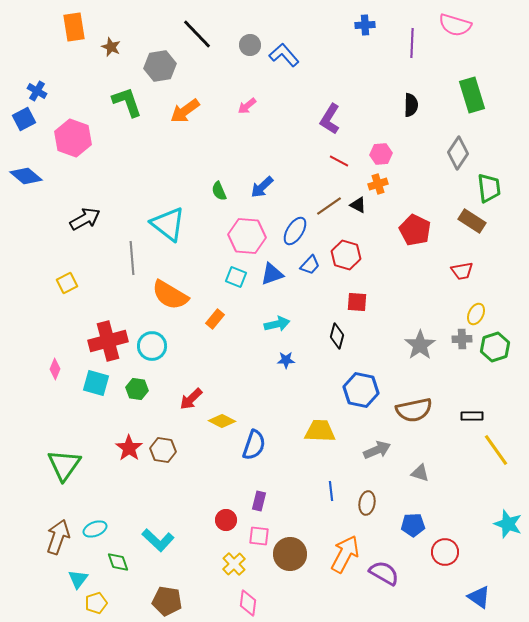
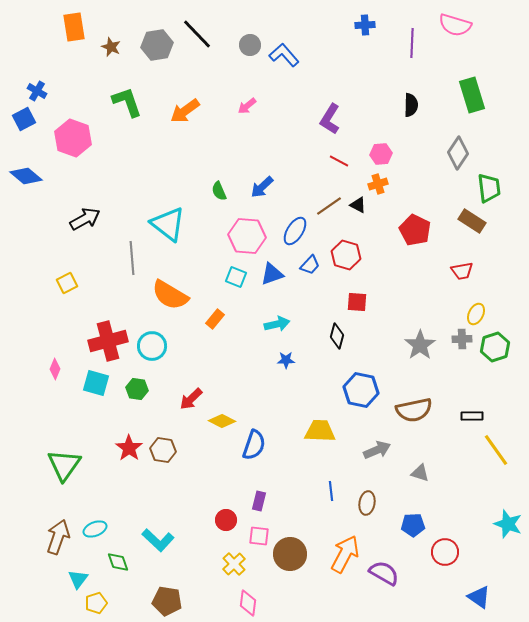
gray hexagon at (160, 66): moved 3 px left, 21 px up
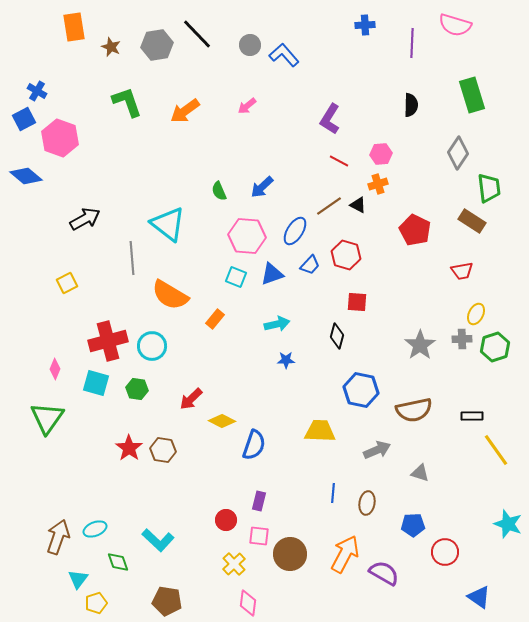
pink hexagon at (73, 138): moved 13 px left
green triangle at (64, 465): moved 17 px left, 47 px up
blue line at (331, 491): moved 2 px right, 2 px down; rotated 12 degrees clockwise
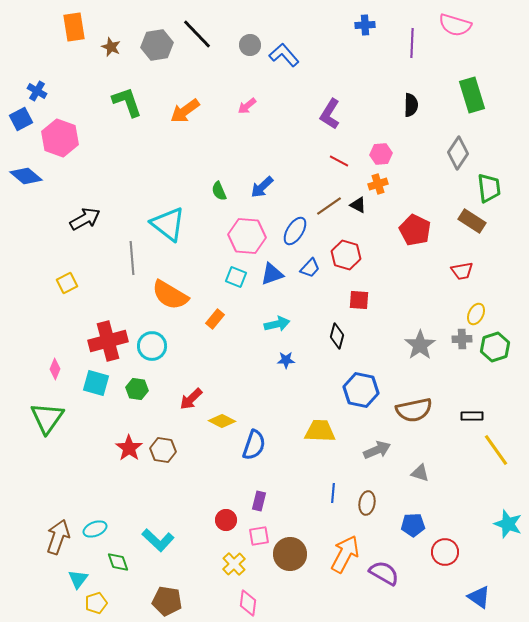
blue square at (24, 119): moved 3 px left
purple L-shape at (330, 119): moved 5 px up
blue trapezoid at (310, 265): moved 3 px down
red square at (357, 302): moved 2 px right, 2 px up
pink square at (259, 536): rotated 15 degrees counterclockwise
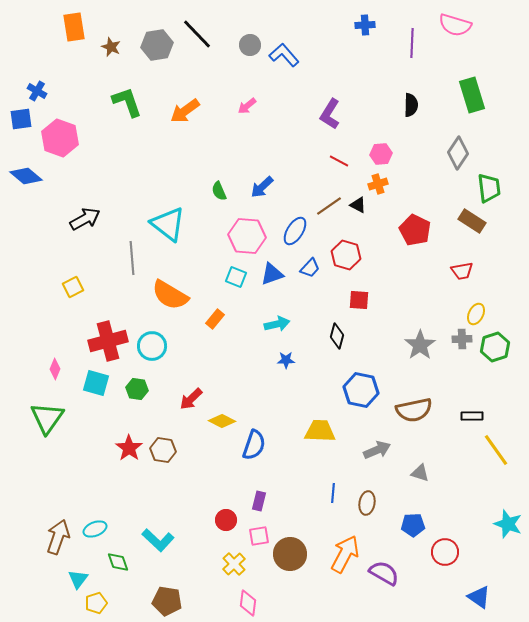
blue square at (21, 119): rotated 20 degrees clockwise
yellow square at (67, 283): moved 6 px right, 4 px down
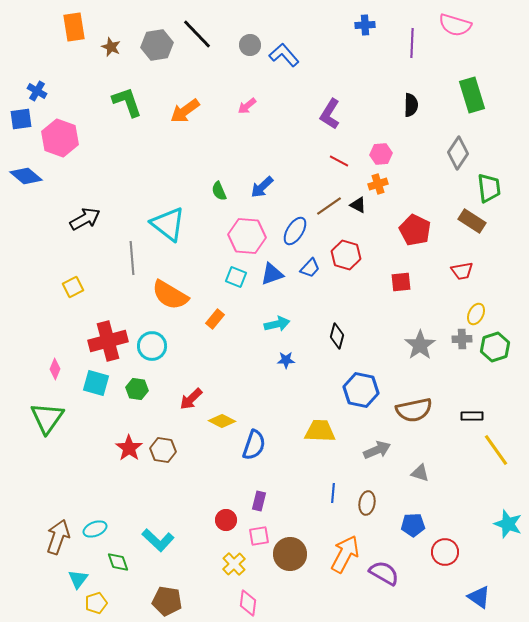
red square at (359, 300): moved 42 px right, 18 px up; rotated 10 degrees counterclockwise
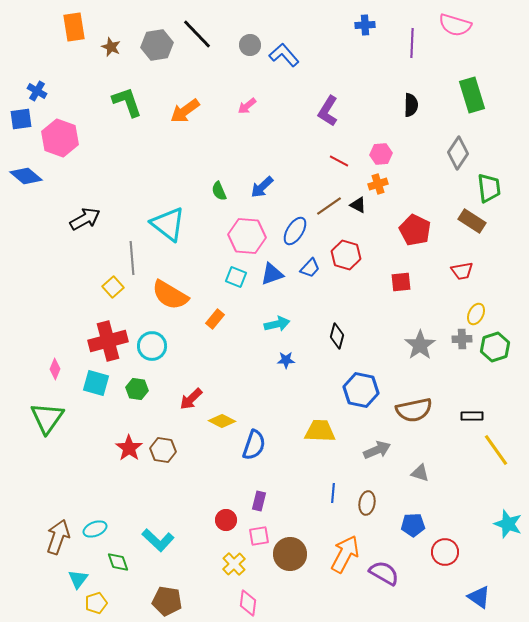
purple L-shape at (330, 114): moved 2 px left, 3 px up
yellow square at (73, 287): moved 40 px right; rotated 15 degrees counterclockwise
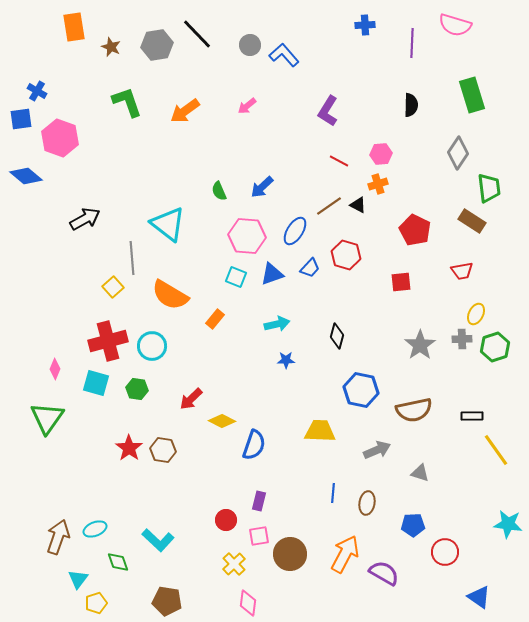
cyan star at (508, 524): rotated 12 degrees counterclockwise
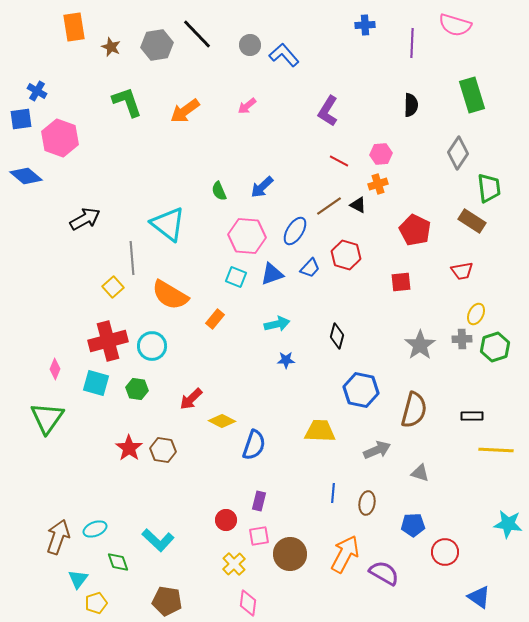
brown semicircle at (414, 410): rotated 63 degrees counterclockwise
yellow line at (496, 450): rotated 52 degrees counterclockwise
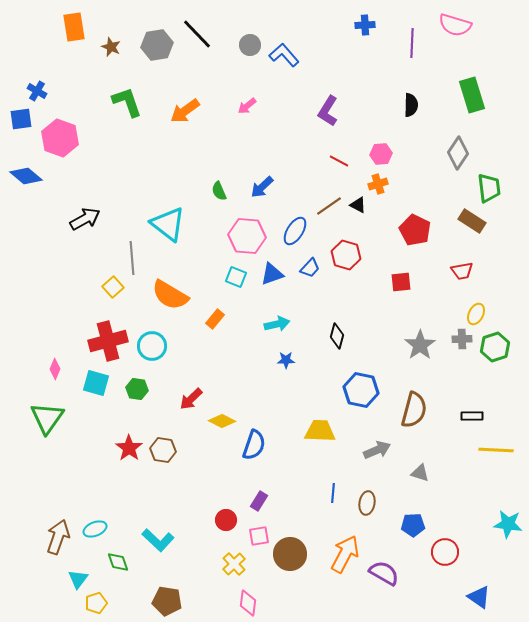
purple rectangle at (259, 501): rotated 18 degrees clockwise
